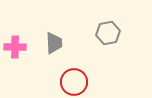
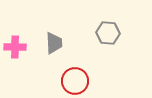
gray hexagon: rotated 15 degrees clockwise
red circle: moved 1 px right, 1 px up
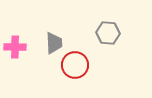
red circle: moved 16 px up
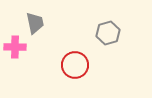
gray hexagon: rotated 20 degrees counterclockwise
gray trapezoid: moved 19 px left, 20 px up; rotated 10 degrees counterclockwise
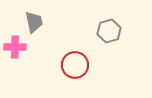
gray trapezoid: moved 1 px left, 1 px up
gray hexagon: moved 1 px right, 2 px up
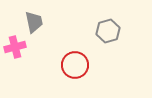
gray hexagon: moved 1 px left
pink cross: rotated 15 degrees counterclockwise
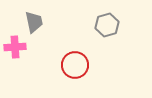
gray hexagon: moved 1 px left, 6 px up
pink cross: rotated 10 degrees clockwise
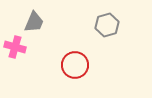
gray trapezoid: rotated 35 degrees clockwise
pink cross: rotated 20 degrees clockwise
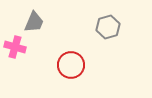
gray hexagon: moved 1 px right, 2 px down
red circle: moved 4 px left
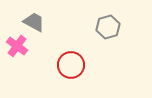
gray trapezoid: rotated 85 degrees counterclockwise
pink cross: moved 2 px right, 1 px up; rotated 20 degrees clockwise
